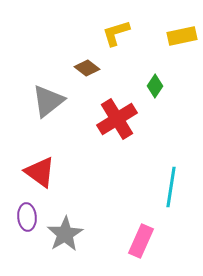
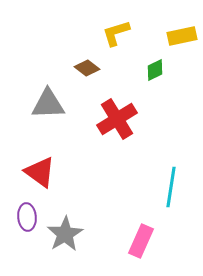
green diamond: moved 16 px up; rotated 30 degrees clockwise
gray triangle: moved 3 px down; rotated 36 degrees clockwise
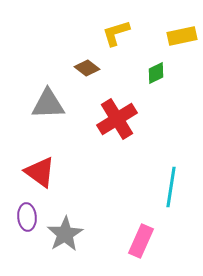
green diamond: moved 1 px right, 3 px down
